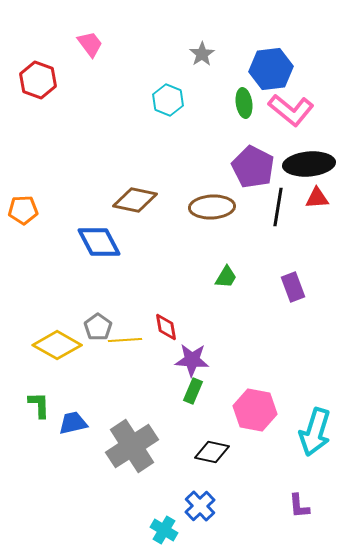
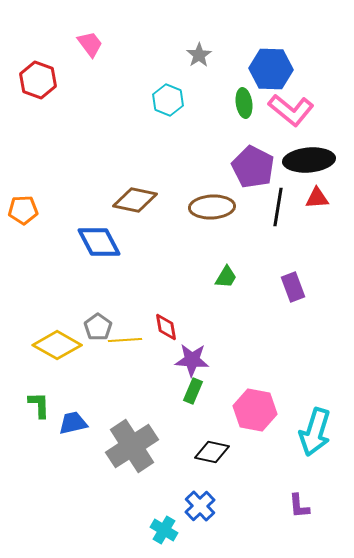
gray star: moved 3 px left, 1 px down
blue hexagon: rotated 9 degrees clockwise
black ellipse: moved 4 px up
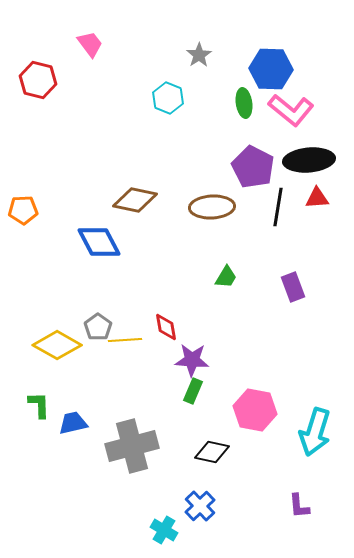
red hexagon: rotated 6 degrees counterclockwise
cyan hexagon: moved 2 px up
gray cross: rotated 18 degrees clockwise
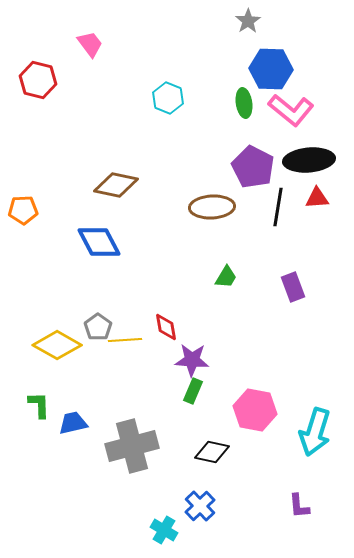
gray star: moved 49 px right, 34 px up
brown diamond: moved 19 px left, 15 px up
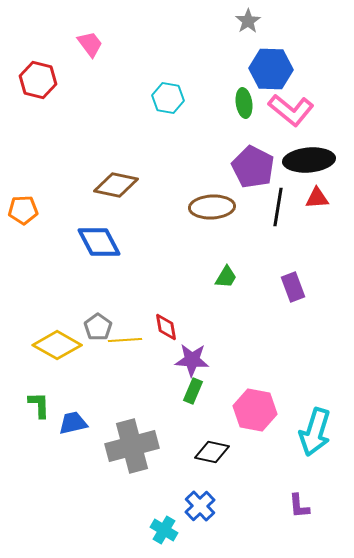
cyan hexagon: rotated 12 degrees counterclockwise
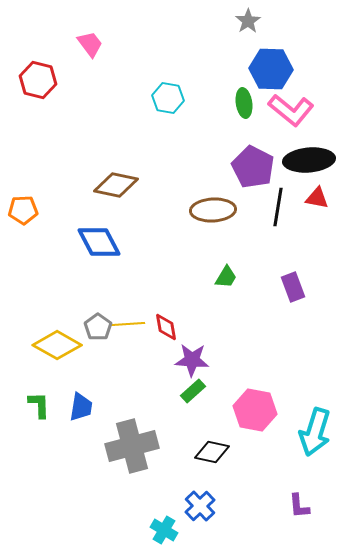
red triangle: rotated 15 degrees clockwise
brown ellipse: moved 1 px right, 3 px down
yellow line: moved 3 px right, 16 px up
green rectangle: rotated 25 degrees clockwise
blue trapezoid: moved 8 px right, 16 px up; rotated 112 degrees clockwise
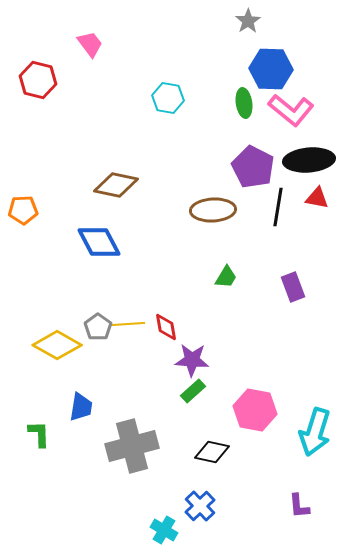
green L-shape: moved 29 px down
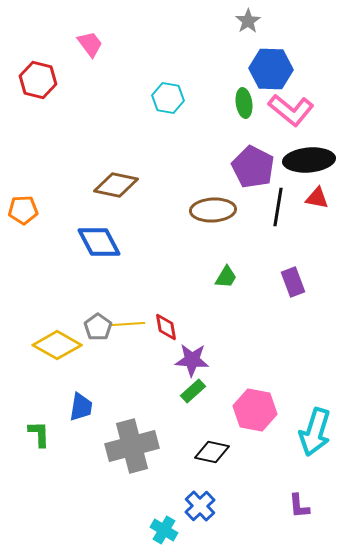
purple rectangle: moved 5 px up
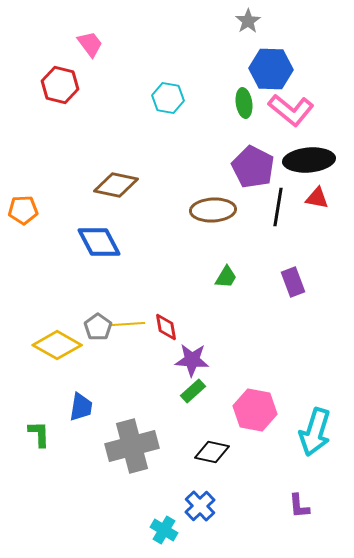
red hexagon: moved 22 px right, 5 px down
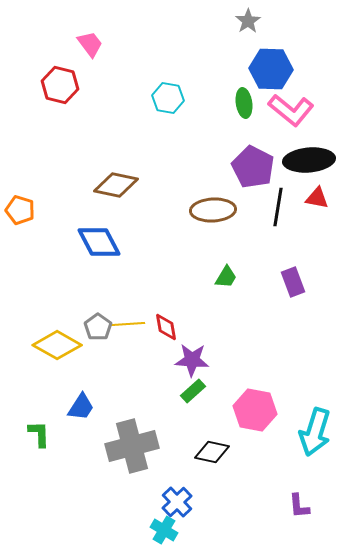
orange pentagon: moved 3 px left; rotated 20 degrees clockwise
blue trapezoid: rotated 24 degrees clockwise
blue cross: moved 23 px left, 4 px up
